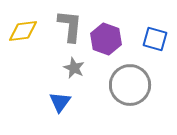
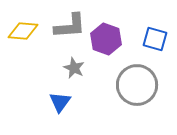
gray L-shape: rotated 80 degrees clockwise
yellow diamond: rotated 12 degrees clockwise
gray circle: moved 7 px right
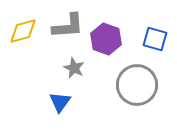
gray L-shape: moved 2 px left
yellow diamond: rotated 20 degrees counterclockwise
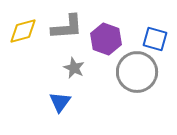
gray L-shape: moved 1 px left, 1 px down
gray circle: moved 13 px up
